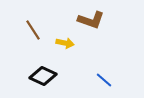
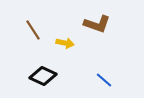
brown L-shape: moved 6 px right, 4 px down
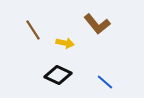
brown L-shape: rotated 32 degrees clockwise
black diamond: moved 15 px right, 1 px up
blue line: moved 1 px right, 2 px down
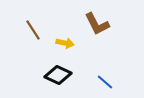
brown L-shape: rotated 12 degrees clockwise
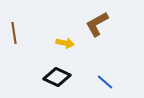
brown L-shape: rotated 88 degrees clockwise
brown line: moved 19 px left, 3 px down; rotated 25 degrees clockwise
black diamond: moved 1 px left, 2 px down
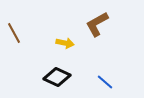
brown line: rotated 20 degrees counterclockwise
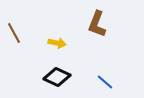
brown L-shape: rotated 40 degrees counterclockwise
yellow arrow: moved 8 px left
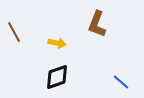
brown line: moved 1 px up
black diamond: rotated 44 degrees counterclockwise
blue line: moved 16 px right
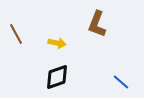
brown line: moved 2 px right, 2 px down
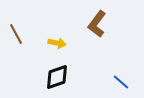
brown L-shape: rotated 16 degrees clockwise
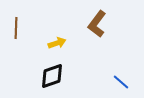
brown line: moved 6 px up; rotated 30 degrees clockwise
yellow arrow: rotated 30 degrees counterclockwise
black diamond: moved 5 px left, 1 px up
